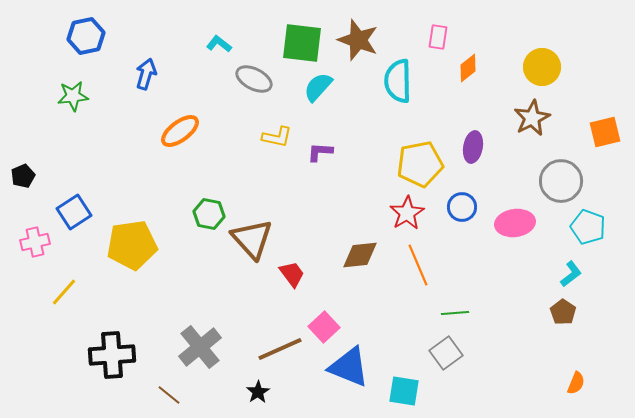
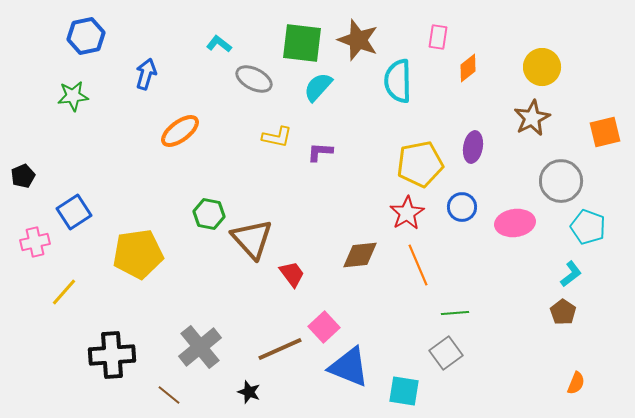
yellow pentagon at (132, 245): moved 6 px right, 9 px down
black star at (258, 392): moved 9 px left; rotated 20 degrees counterclockwise
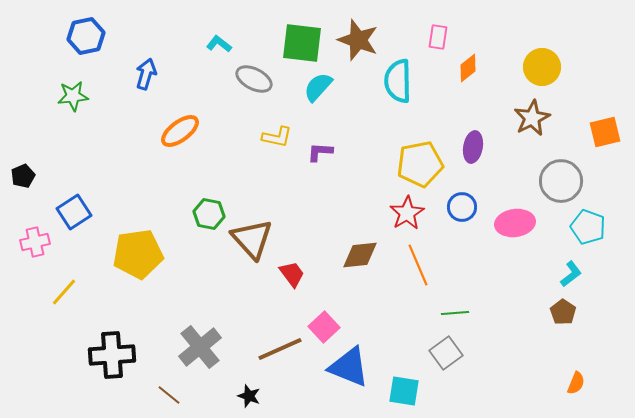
black star at (249, 392): moved 4 px down
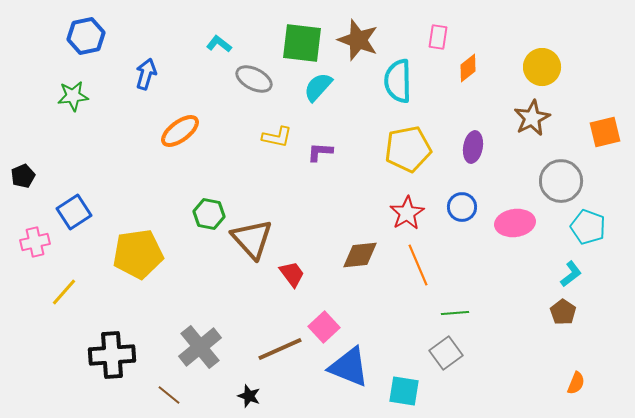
yellow pentagon at (420, 164): moved 12 px left, 15 px up
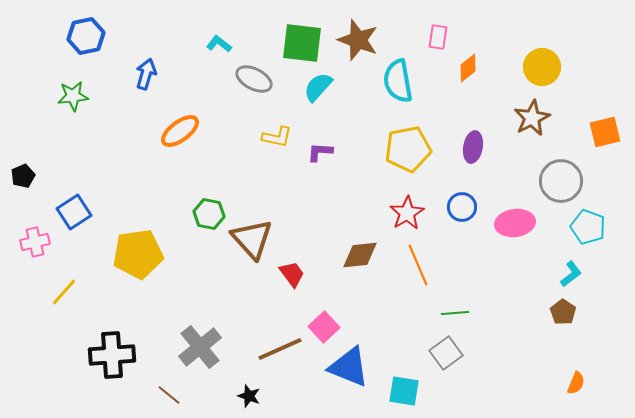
cyan semicircle at (398, 81): rotated 9 degrees counterclockwise
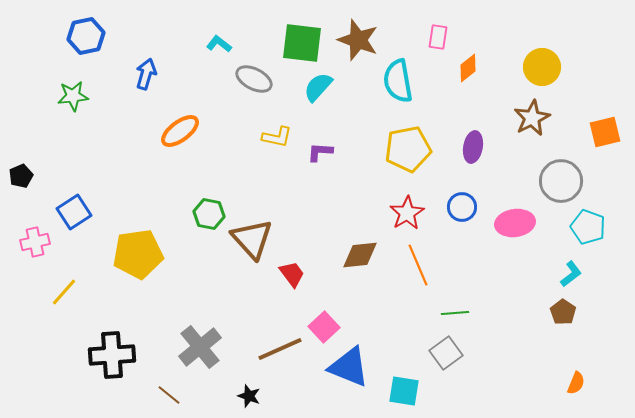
black pentagon at (23, 176): moved 2 px left
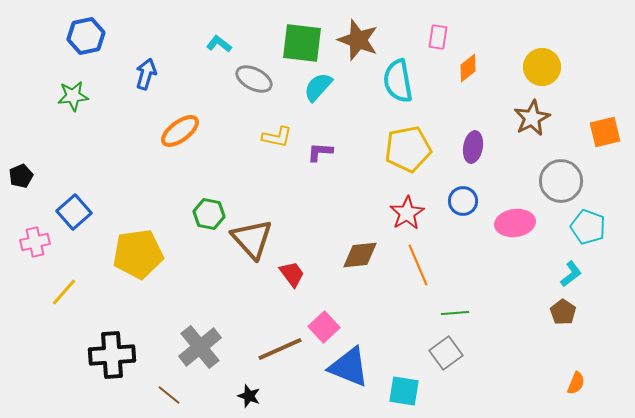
blue circle at (462, 207): moved 1 px right, 6 px up
blue square at (74, 212): rotated 8 degrees counterclockwise
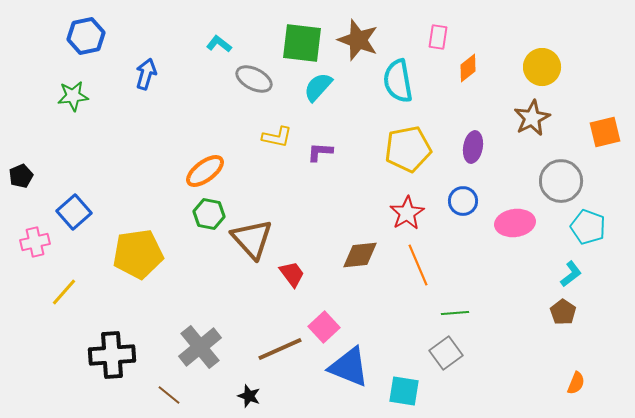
orange ellipse at (180, 131): moved 25 px right, 40 px down
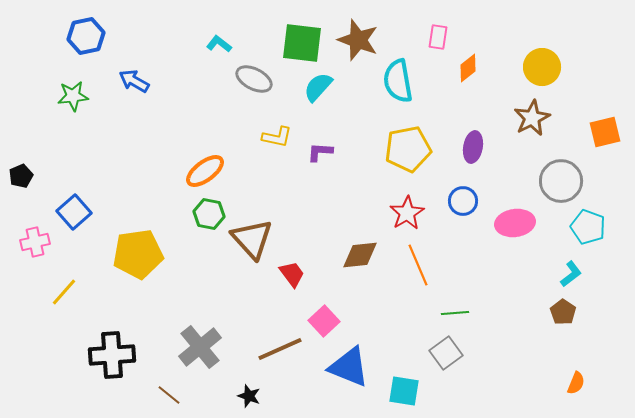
blue arrow at (146, 74): moved 12 px left, 7 px down; rotated 76 degrees counterclockwise
pink square at (324, 327): moved 6 px up
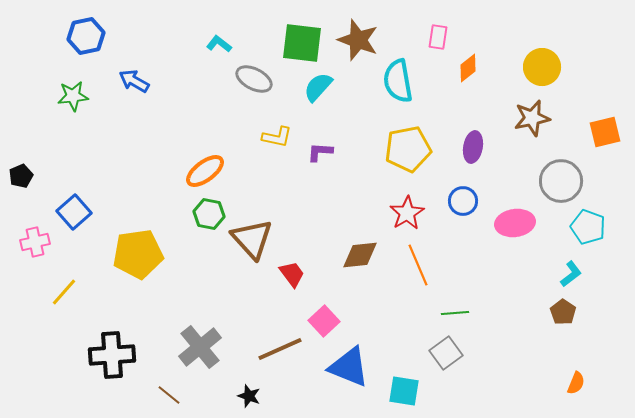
brown star at (532, 118): rotated 15 degrees clockwise
